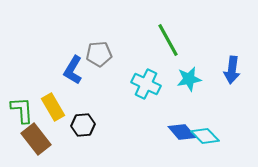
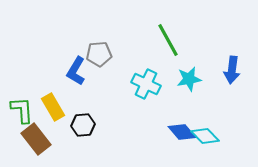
blue L-shape: moved 3 px right, 1 px down
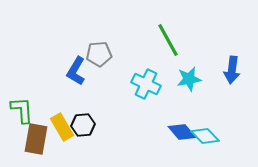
yellow rectangle: moved 9 px right, 20 px down
brown rectangle: rotated 48 degrees clockwise
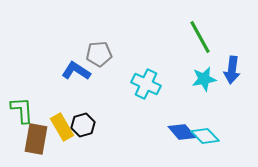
green line: moved 32 px right, 3 px up
blue L-shape: rotated 92 degrees clockwise
cyan star: moved 15 px right
black hexagon: rotated 10 degrees counterclockwise
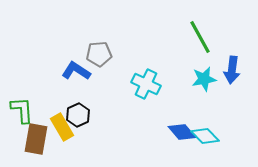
black hexagon: moved 5 px left, 10 px up; rotated 10 degrees counterclockwise
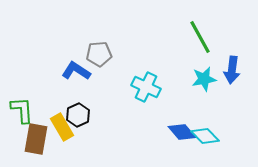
cyan cross: moved 3 px down
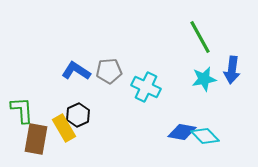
gray pentagon: moved 10 px right, 17 px down
yellow rectangle: moved 2 px right, 1 px down
blue diamond: rotated 40 degrees counterclockwise
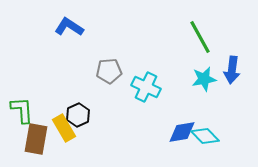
blue L-shape: moved 7 px left, 44 px up
blue diamond: rotated 20 degrees counterclockwise
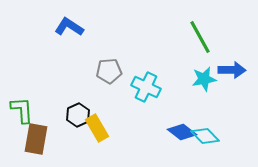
blue arrow: rotated 96 degrees counterclockwise
yellow rectangle: moved 33 px right
blue diamond: rotated 48 degrees clockwise
